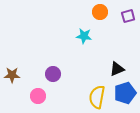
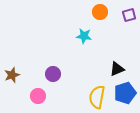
purple square: moved 1 px right, 1 px up
brown star: rotated 21 degrees counterclockwise
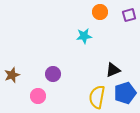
cyan star: rotated 14 degrees counterclockwise
black triangle: moved 4 px left, 1 px down
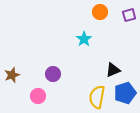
cyan star: moved 3 px down; rotated 28 degrees counterclockwise
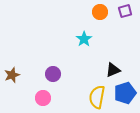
purple square: moved 4 px left, 4 px up
pink circle: moved 5 px right, 2 px down
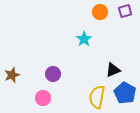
blue pentagon: rotated 25 degrees counterclockwise
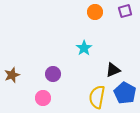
orange circle: moved 5 px left
cyan star: moved 9 px down
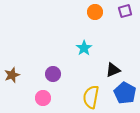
yellow semicircle: moved 6 px left
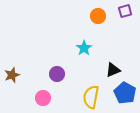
orange circle: moved 3 px right, 4 px down
purple circle: moved 4 px right
